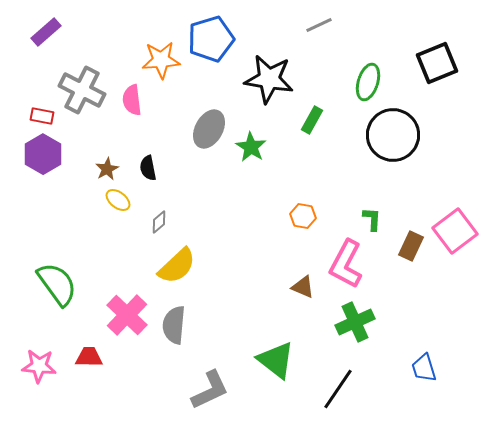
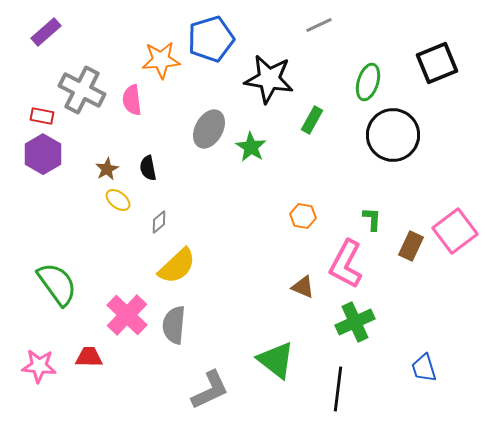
black line: rotated 27 degrees counterclockwise
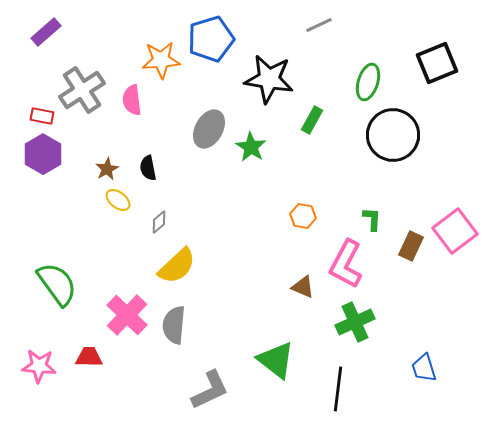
gray cross: rotated 30 degrees clockwise
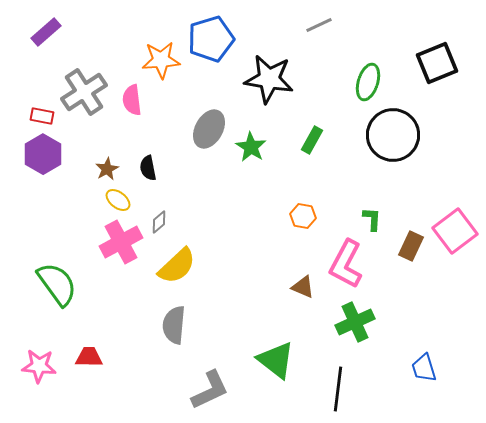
gray cross: moved 2 px right, 2 px down
green rectangle: moved 20 px down
pink cross: moved 6 px left, 73 px up; rotated 18 degrees clockwise
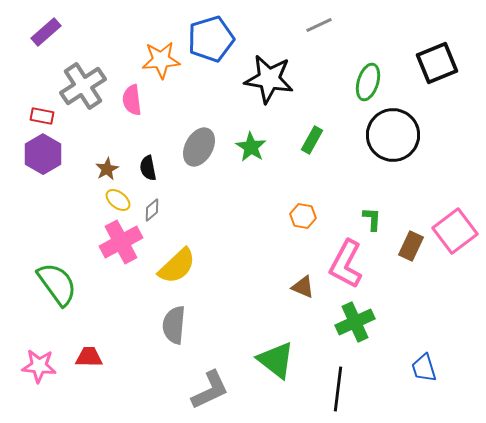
gray cross: moved 1 px left, 6 px up
gray ellipse: moved 10 px left, 18 px down
gray diamond: moved 7 px left, 12 px up
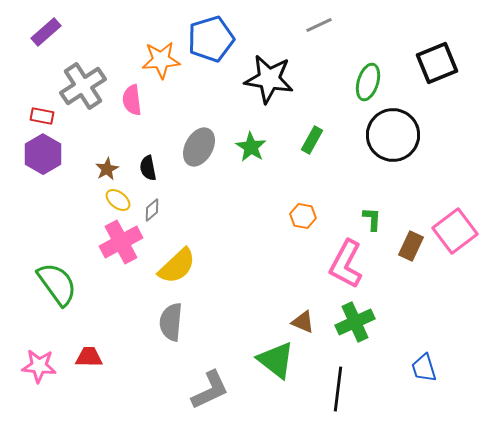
brown triangle: moved 35 px down
gray semicircle: moved 3 px left, 3 px up
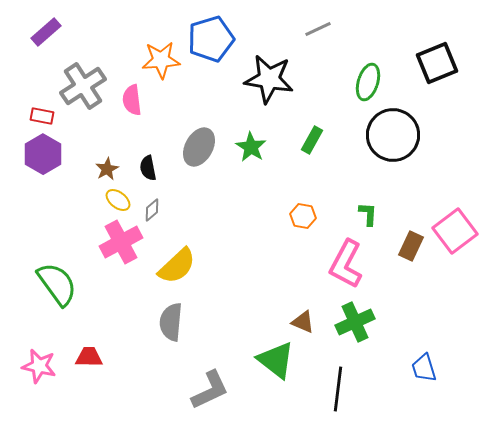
gray line: moved 1 px left, 4 px down
green L-shape: moved 4 px left, 5 px up
pink star: rotated 8 degrees clockwise
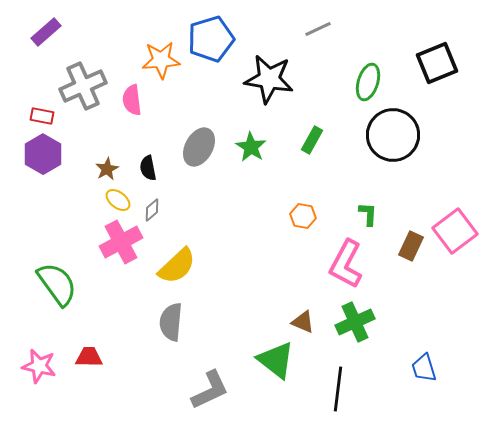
gray cross: rotated 9 degrees clockwise
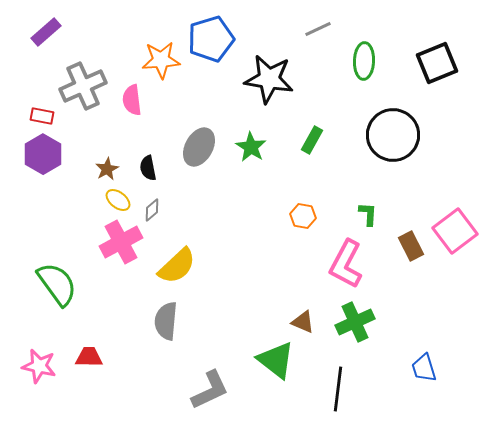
green ellipse: moved 4 px left, 21 px up; rotated 15 degrees counterclockwise
brown rectangle: rotated 52 degrees counterclockwise
gray semicircle: moved 5 px left, 1 px up
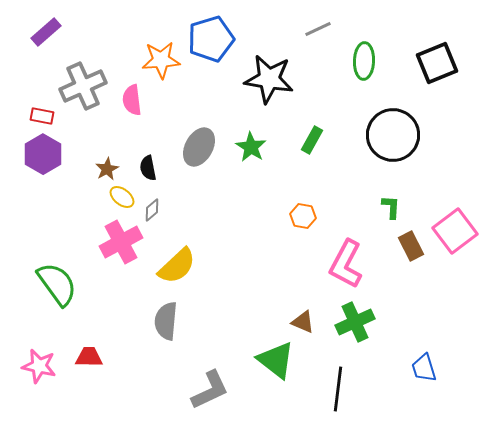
yellow ellipse: moved 4 px right, 3 px up
green L-shape: moved 23 px right, 7 px up
